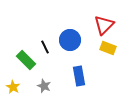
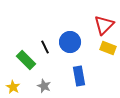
blue circle: moved 2 px down
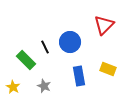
yellow rectangle: moved 21 px down
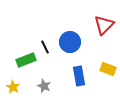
green rectangle: rotated 66 degrees counterclockwise
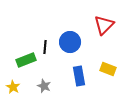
black line: rotated 32 degrees clockwise
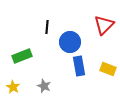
black line: moved 2 px right, 20 px up
green rectangle: moved 4 px left, 4 px up
blue rectangle: moved 10 px up
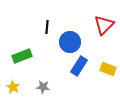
blue rectangle: rotated 42 degrees clockwise
gray star: moved 1 px left, 1 px down; rotated 16 degrees counterclockwise
